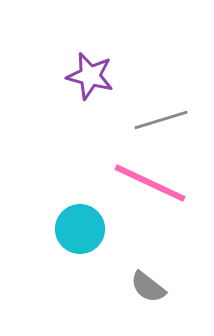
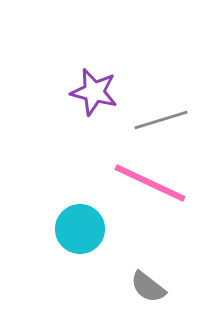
purple star: moved 4 px right, 16 px down
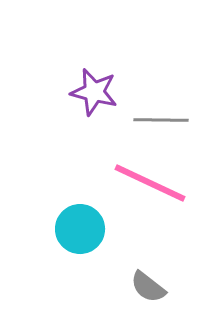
gray line: rotated 18 degrees clockwise
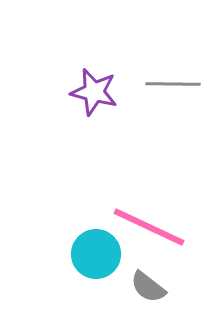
gray line: moved 12 px right, 36 px up
pink line: moved 1 px left, 44 px down
cyan circle: moved 16 px right, 25 px down
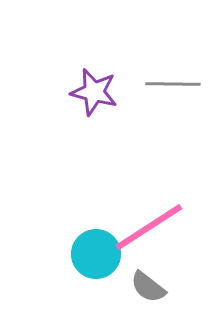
pink line: rotated 58 degrees counterclockwise
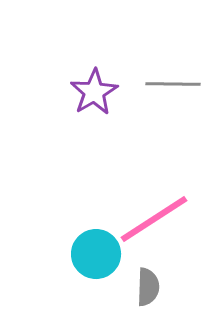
purple star: rotated 27 degrees clockwise
pink line: moved 5 px right, 8 px up
gray semicircle: rotated 126 degrees counterclockwise
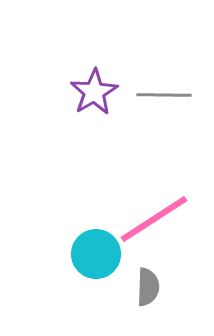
gray line: moved 9 px left, 11 px down
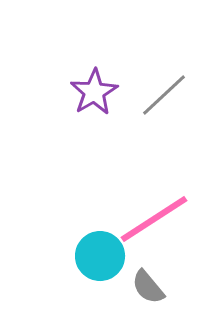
gray line: rotated 44 degrees counterclockwise
cyan circle: moved 4 px right, 2 px down
gray semicircle: rotated 138 degrees clockwise
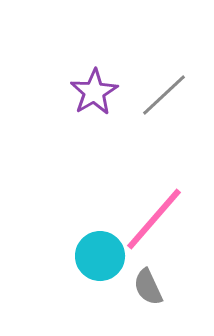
pink line: rotated 16 degrees counterclockwise
gray semicircle: rotated 15 degrees clockwise
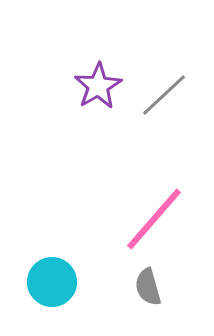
purple star: moved 4 px right, 6 px up
cyan circle: moved 48 px left, 26 px down
gray semicircle: rotated 9 degrees clockwise
